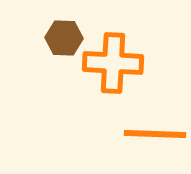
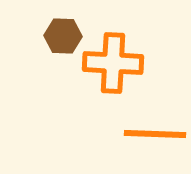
brown hexagon: moved 1 px left, 2 px up
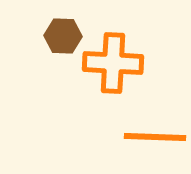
orange line: moved 3 px down
